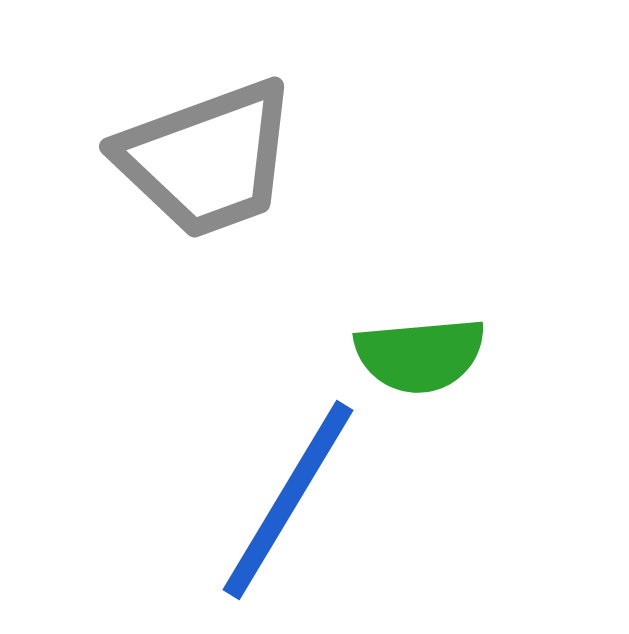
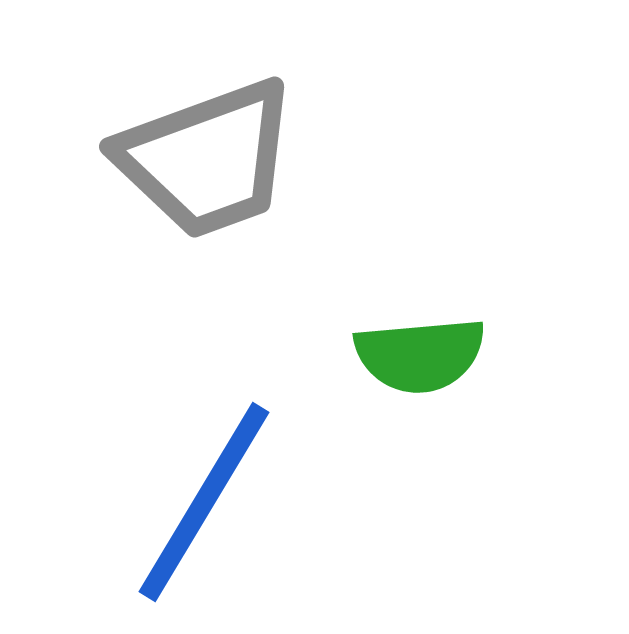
blue line: moved 84 px left, 2 px down
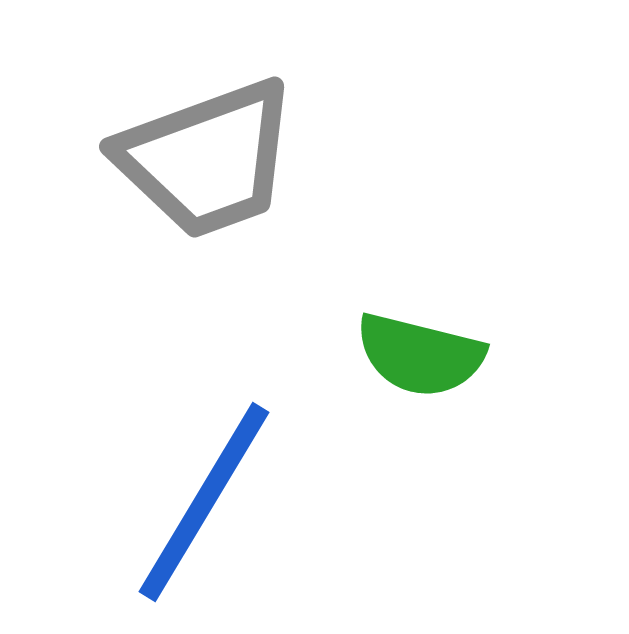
green semicircle: rotated 19 degrees clockwise
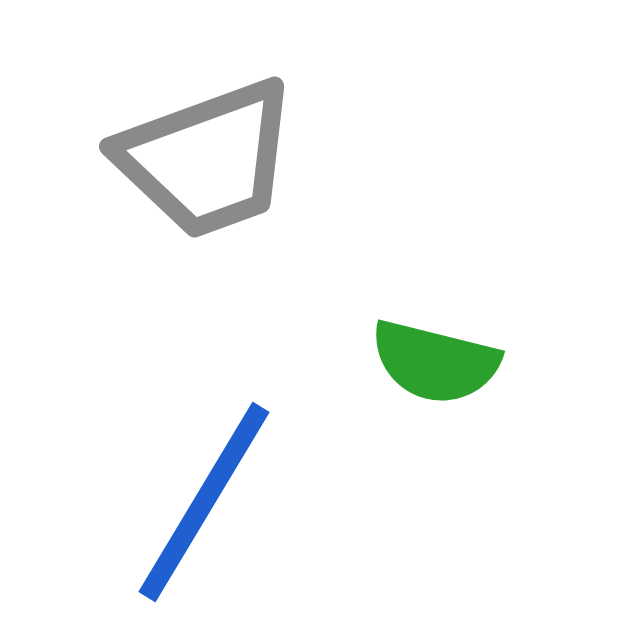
green semicircle: moved 15 px right, 7 px down
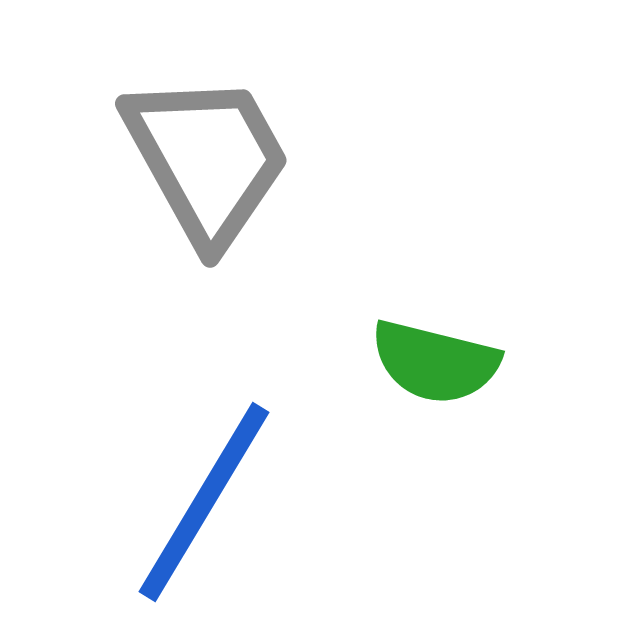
gray trapezoid: rotated 99 degrees counterclockwise
